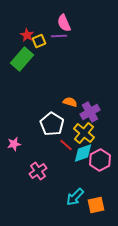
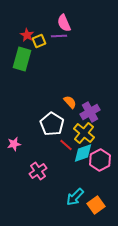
green rectangle: rotated 25 degrees counterclockwise
orange semicircle: rotated 32 degrees clockwise
orange square: rotated 24 degrees counterclockwise
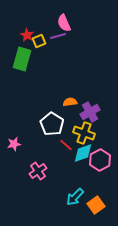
purple line: moved 1 px left; rotated 14 degrees counterclockwise
orange semicircle: rotated 56 degrees counterclockwise
yellow cross: rotated 20 degrees counterclockwise
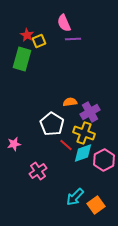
purple line: moved 15 px right, 3 px down; rotated 14 degrees clockwise
pink hexagon: moved 4 px right
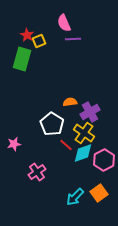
yellow cross: rotated 15 degrees clockwise
pink cross: moved 1 px left, 1 px down
orange square: moved 3 px right, 12 px up
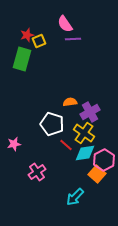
pink semicircle: moved 1 px right, 1 px down; rotated 12 degrees counterclockwise
red star: rotated 24 degrees clockwise
white pentagon: rotated 15 degrees counterclockwise
cyan diamond: moved 2 px right; rotated 10 degrees clockwise
orange square: moved 2 px left, 19 px up; rotated 12 degrees counterclockwise
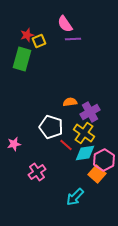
white pentagon: moved 1 px left, 3 px down
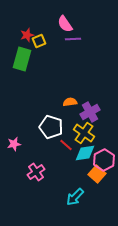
pink cross: moved 1 px left
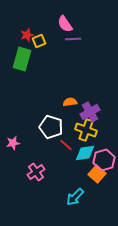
yellow cross: moved 2 px right, 3 px up; rotated 15 degrees counterclockwise
pink star: moved 1 px left, 1 px up
pink hexagon: rotated 10 degrees clockwise
